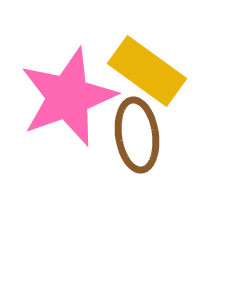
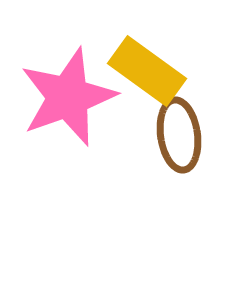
brown ellipse: moved 42 px right
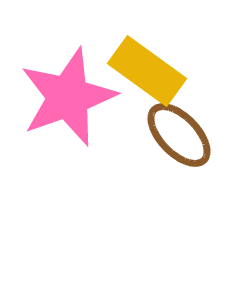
brown ellipse: rotated 36 degrees counterclockwise
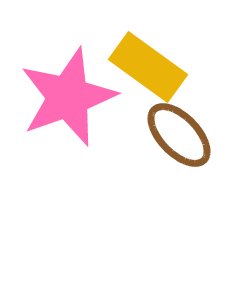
yellow rectangle: moved 1 px right, 4 px up
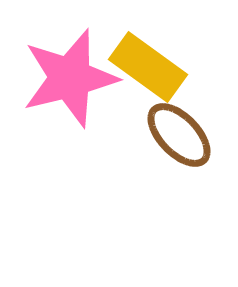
pink star: moved 2 px right, 19 px up; rotated 6 degrees clockwise
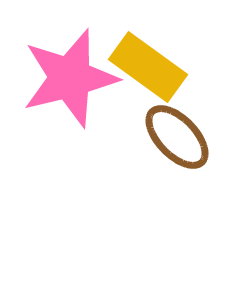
brown ellipse: moved 2 px left, 2 px down
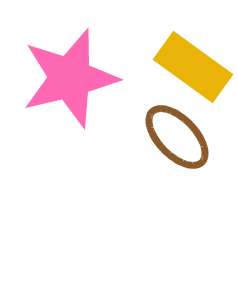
yellow rectangle: moved 45 px right
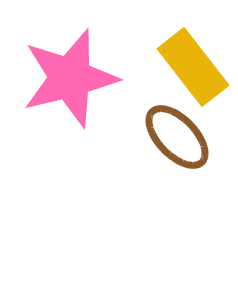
yellow rectangle: rotated 16 degrees clockwise
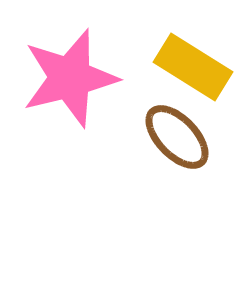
yellow rectangle: rotated 20 degrees counterclockwise
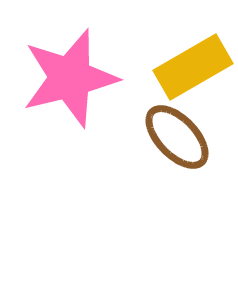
yellow rectangle: rotated 62 degrees counterclockwise
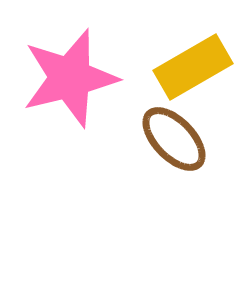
brown ellipse: moved 3 px left, 2 px down
